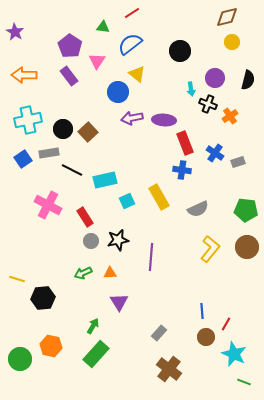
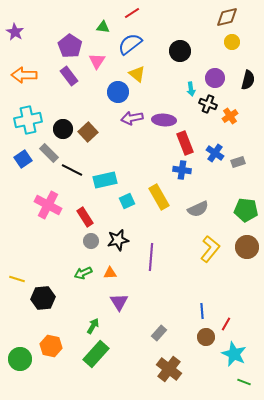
gray rectangle at (49, 153): rotated 54 degrees clockwise
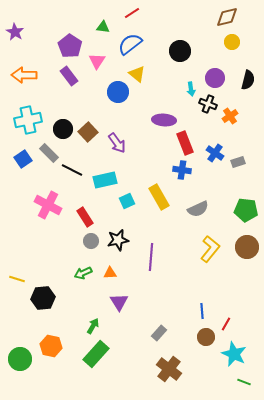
purple arrow at (132, 118): moved 15 px left, 25 px down; rotated 115 degrees counterclockwise
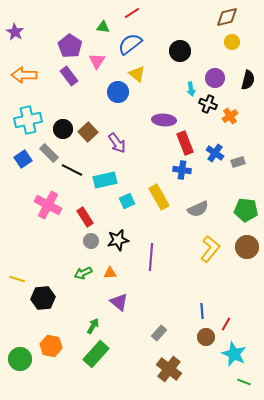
purple triangle at (119, 302): rotated 18 degrees counterclockwise
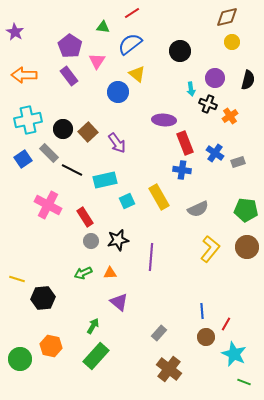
green rectangle at (96, 354): moved 2 px down
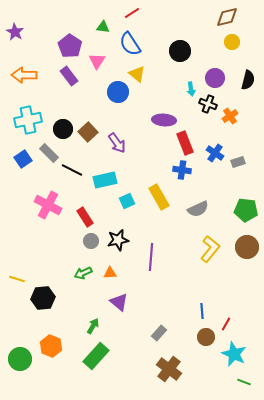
blue semicircle at (130, 44): rotated 85 degrees counterclockwise
orange hexagon at (51, 346): rotated 10 degrees clockwise
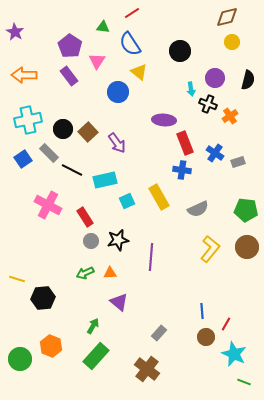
yellow triangle at (137, 74): moved 2 px right, 2 px up
green arrow at (83, 273): moved 2 px right
brown cross at (169, 369): moved 22 px left
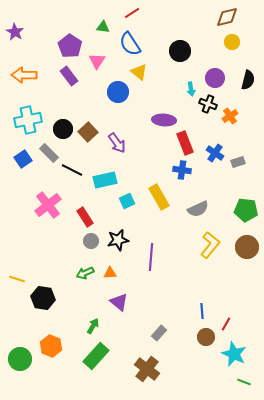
pink cross at (48, 205): rotated 24 degrees clockwise
yellow L-shape at (210, 249): moved 4 px up
black hexagon at (43, 298): rotated 15 degrees clockwise
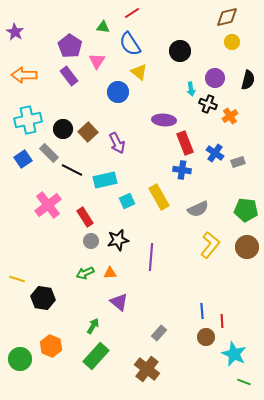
purple arrow at (117, 143): rotated 10 degrees clockwise
red line at (226, 324): moved 4 px left, 3 px up; rotated 32 degrees counterclockwise
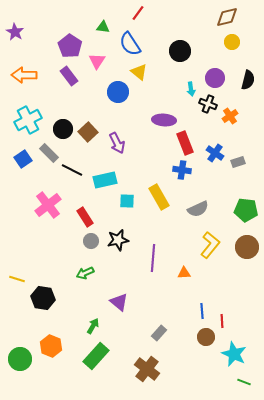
red line at (132, 13): moved 6 px right; rotated 21 degrees counterclockwise
cyan cross at (28, 120): rotated 16 degrees counterclockwise
cyan square at (127, 201): rotated 28 degrees clockwise
purple line at (151, 257): moved 2 px right, 1 px down
orange triangle at (110, 273): moved 74 px right
